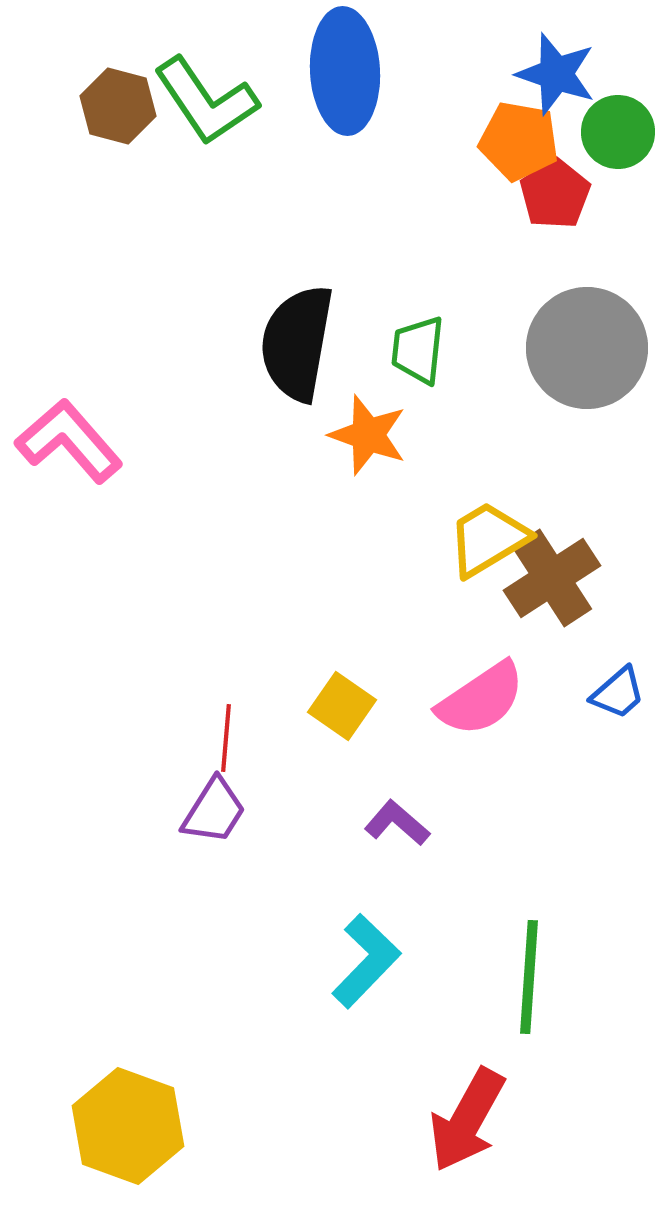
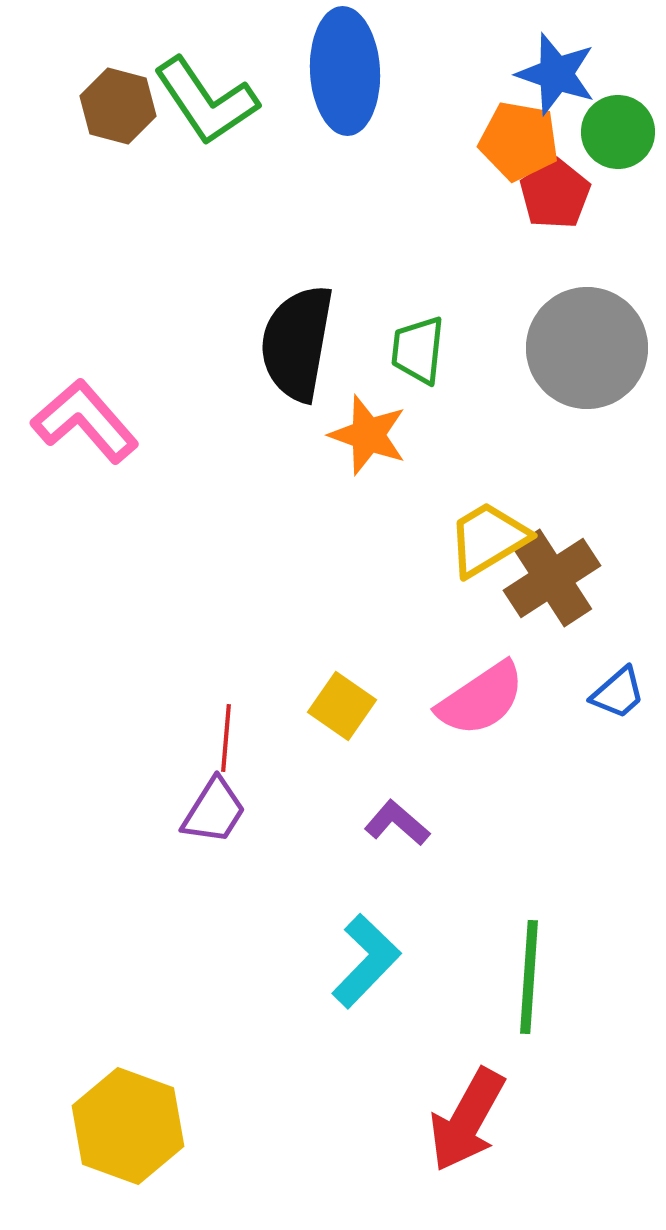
pink L-shape: moved 16 px right, 20 px up
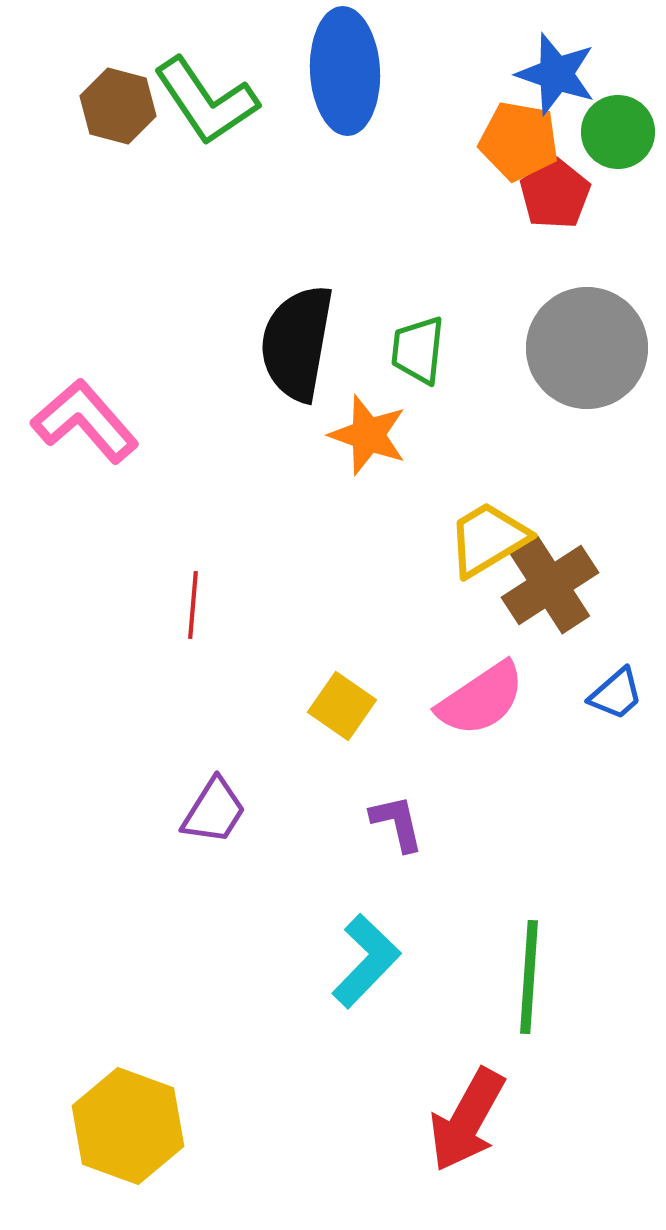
brown cross: moved 2 px left, 7 px down
blue trapezoid: moved 2 px left, 1 px down
red line: moved 33 px left, 133 px up
purple L-shape: rotated 36 degrees clockwise
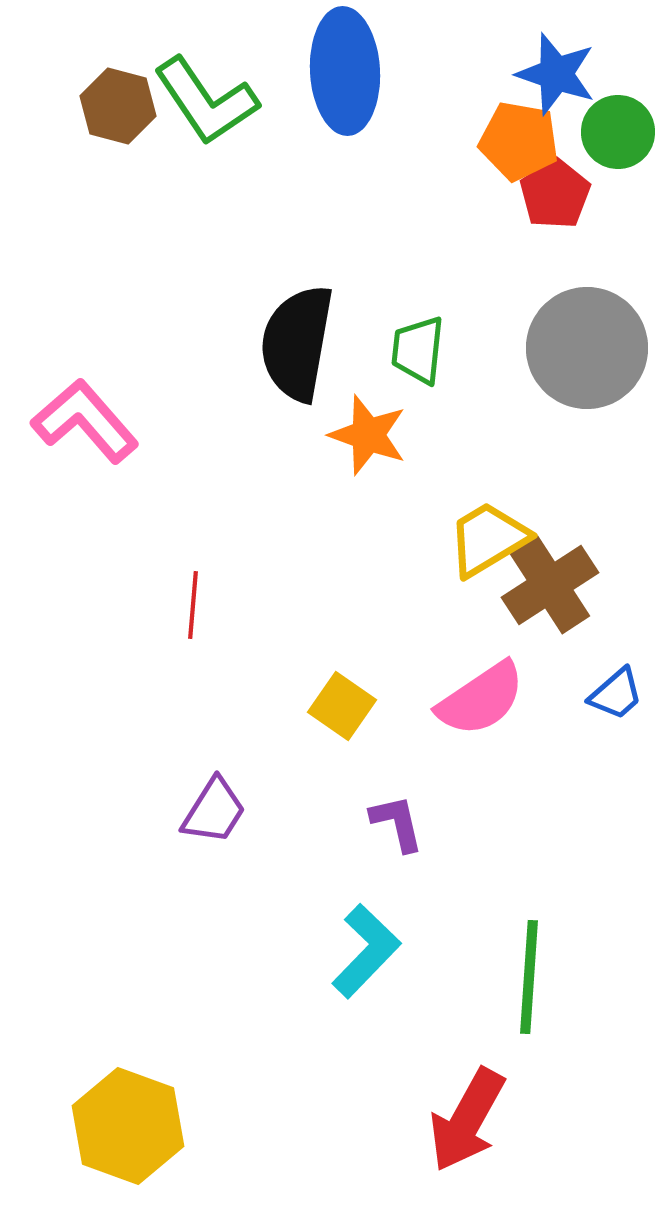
cyan L-shape: moved 10 px up
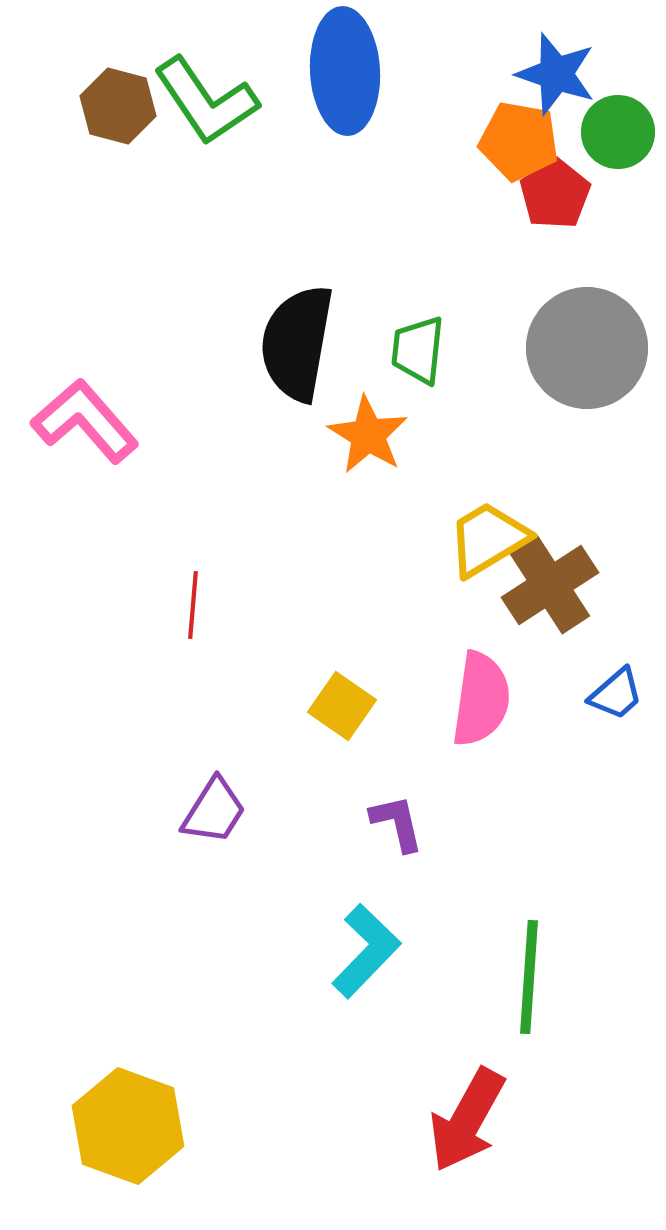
orange star: rotated 12 degrees clockwise
pink semicircle: rotated 48 degrees counterclockwise
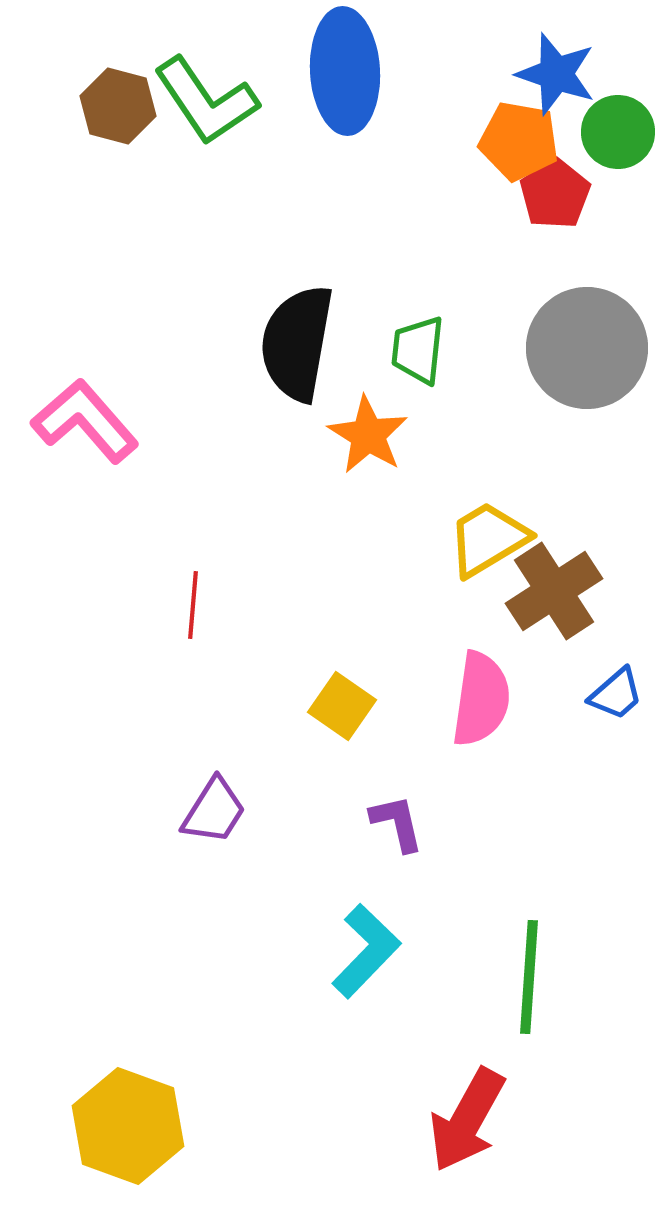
brown cross: moved 4 px right, 6 px down
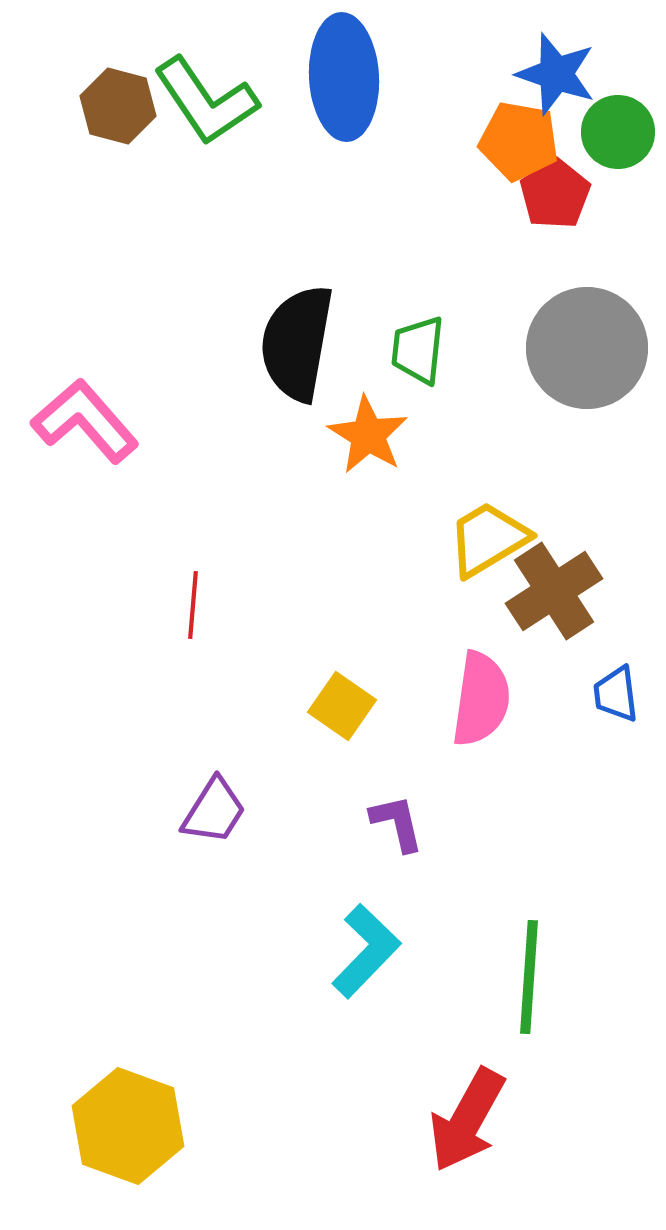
blue ellipse: moved 1 px left, 6 px down
blue trapezoid: rotated 124 degrees clockwise
